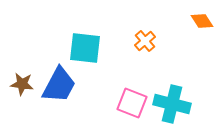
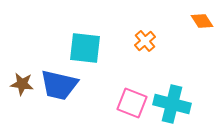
blue trapezoid: rotated 75 degrees clockwise
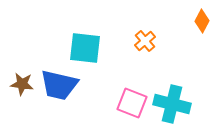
orange diamond: rotated 60 degrees clockwise
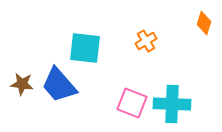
orange diamond: moved 2 px right, 2 px down; rotated 10 degrees counterclockwise
orange cross: moved 1 px right; rotated 10 degrees clockwise
blue trapezoid: rotated 36 degrees clockwise
cyan cross: rotated 12 degrees counterclockwise
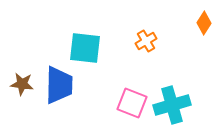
orange diamond: rotated 15 degrees clockwise
blue trapezoid: rotated 138 degrees counterclockwise
cyan cross: moved 1 px down; rotated 18 degrees counterclockwise
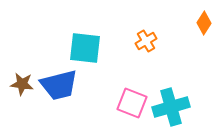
blue trapezoid: rotated 75 degrees clockwise
cyan cross: moved 1 px left, 2 px down
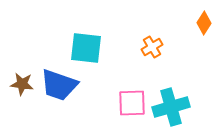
orange cross: moved 6 px right, 6 px down
cyan square: moved 1 px right
blue trapezoid: rotated 33 degrees clockwise
pink square: rotated 24 degrees counterclockwise
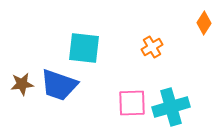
cyan square: moved 2 px left
brown star: rotated 15 degrees counterclockwise
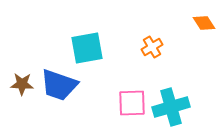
orange diamond: rotated 65 degrees counterclockwise
cyan square: moved 3 px right; rotated 16 degrees counterclockwise
brown star: rotated 10 degrees clockwise
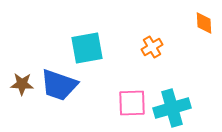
orange diamond: rotated 30 degrees clockwise
cyan cross: moved 1 px right, 1 px down
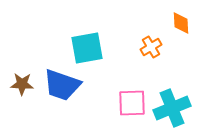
orange diamond: moved 23 px left
orange cross: moved 1 px left
blue trapezoid: moved 3 px right
cyan cross: rotated 6 degrees counterclockwise
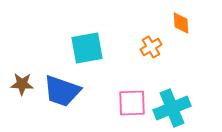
blue trapezoid: moved 6 px down
